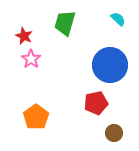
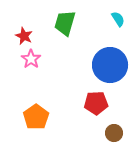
cyan semicircle: rotated 14 degrees clockwise
red pentagon: rotated 10 degrees clockwise
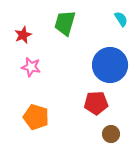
cyan semicircle: moved 3 px right
red star: moved 1 px left, 1 px up; rotated 24 degrees clockwise
pink star: moved 8 px down; rotated 24 degrees counterclockwise
orange pentagon: rotated 20 degrees counterclockwise
brown circle: moved 3 px left, 1 px down
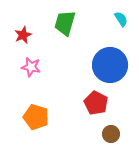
red pentagon: rotated 30 degrees clockwise
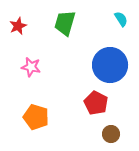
red star: moved 5 px left, 9 px up
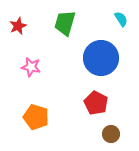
blue circle: moved 9 px left, 7 px up
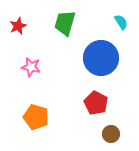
cyan semicircle: moved 3 px down
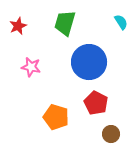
blue circle: moved 12 px left, 4 px down
orange pentagon: moved 20 px right
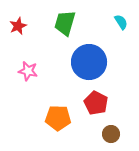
pink star: moved 3 px left, 4 px down
orange pentagon: moved 2 px right, 1 px down; rotated 15 degrees counterclockwise
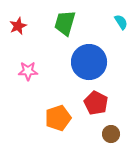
pink star: rotated 12 degrees counterclockwise
orange pentagon: rotated 20 degrees counterclockwise
